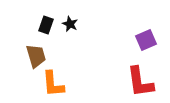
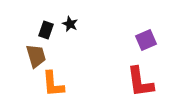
black rectangle: moved 5 px down
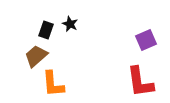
brown trapezoid: rotated 115 degrees counterclockwise
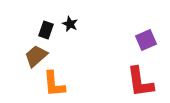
orange L-shape: moved 1 px right
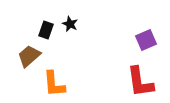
brown trapezoid: moved 7 px left
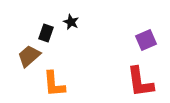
black star: moved 1 px right, 2 px up
black rectangle: moved 3 px down
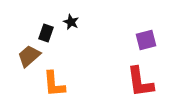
purple square: rotated 10 degrees clockwise
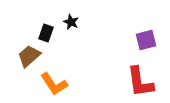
orange L-shape: rotated 28 degrees counterclockwise
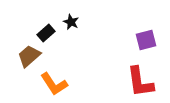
black rectangle: rotated 30 degrees clockwise
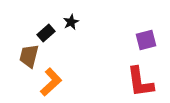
black star: rotated 21 degrees clockwise
brown trapezoid: rotated 35 degrees counterclockwise
orange L-shape: moved 3 px left, 2 px up; rotated 100 degrees counterclockwise
